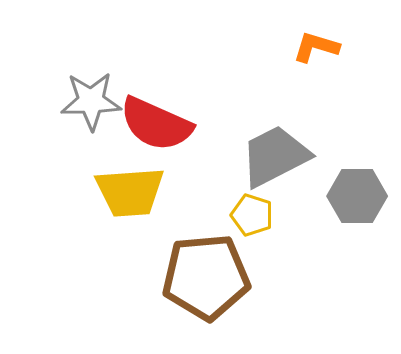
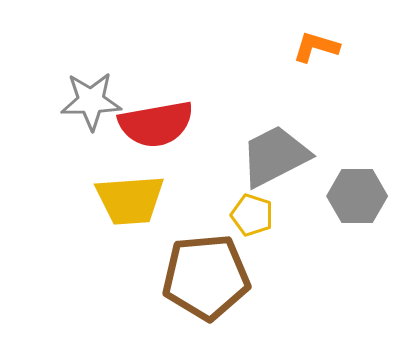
red semicircle: rotated 34 degrees counterclockwise
yellow trapezoid: moved 8 px down
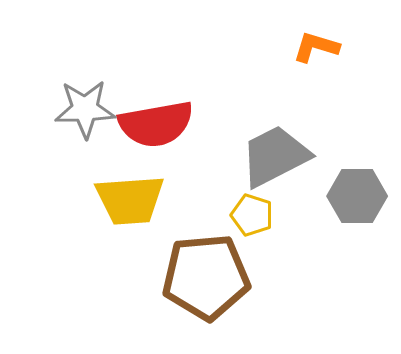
gray star: moved 6 px left, 8 px down
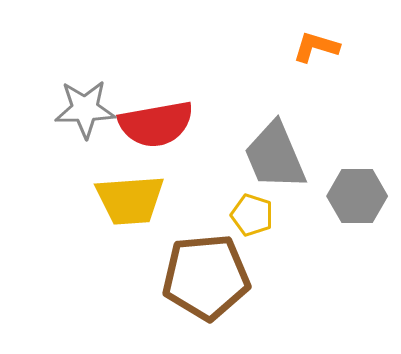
gray trapezoid: rotated 86 degrees counterclockwise
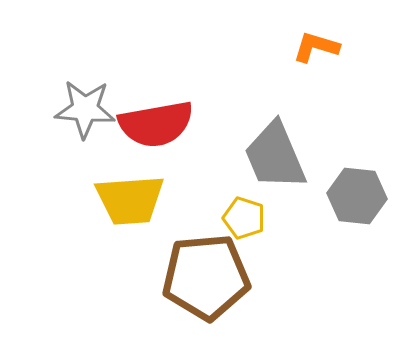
gray star: rotated 6 degrees clockwise
gray hexagon: rotated 6 degrees clockwise
yellow pentagon: moved 8 px left, 3 px down
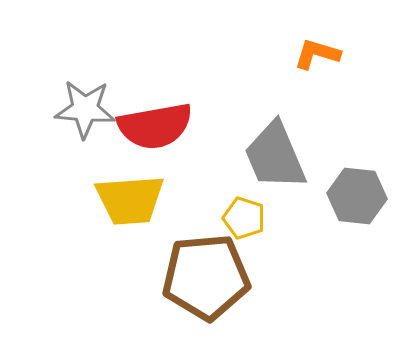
orange L-shape: moved 1 px right, 7 px down
red semicircle: moved 1 px left, 2 px down
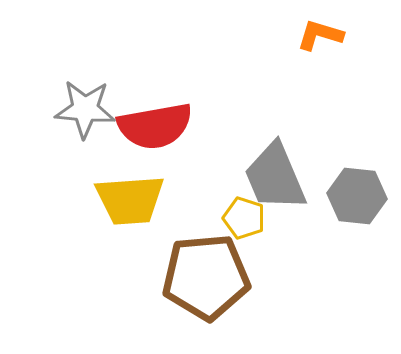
orange L-shape: moved 3 px right, 19 px up
gray trapezoid: moved 21 px down
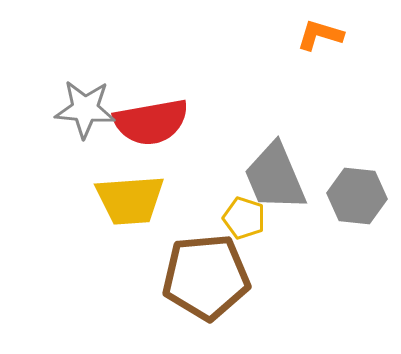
red semicircle: moved 4 px left, 4 px up
